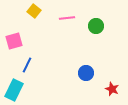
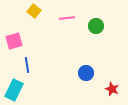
blue line: rotated 35 degrees counterclockwise
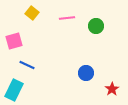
yellow square: moved 2 px left, 2 px down
blue line: rotated 56 degrees counterclockwise
red star: rotated 16 degrees clockwise
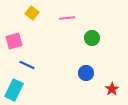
green circle: moved 4 px left, 12 px down
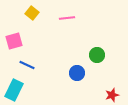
green circle: moved 5 px right, 17 px down
blue circle: moved 9 px left
red star: moved 6 px down; rotated 16 degrees clockwise
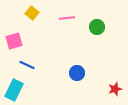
green circle: moved 28 px up
red star: moved 3 px right, 6 px up
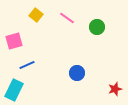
yellow square: moved 4 px right, 2 px down
pink line: rotated 42 degrees clockwise
blue line: rotated 49 degrees counterclockwise
